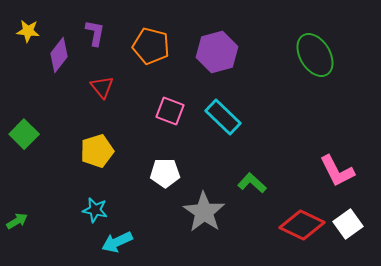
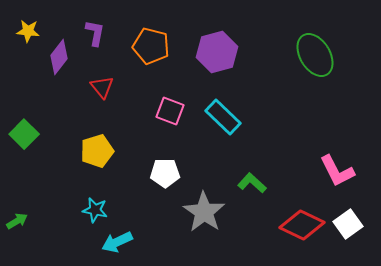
purple diamond: moved 2 px down
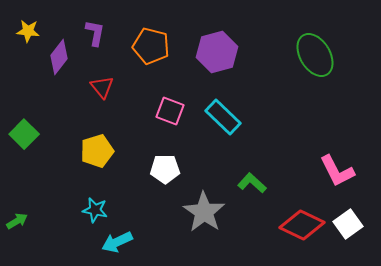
white pentagon: moved 4 px up
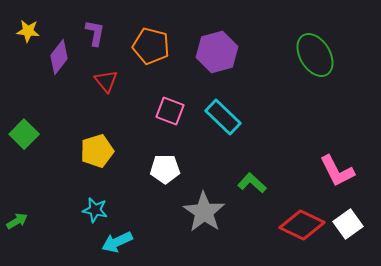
red triangle: moved 4 px right, 6 px up
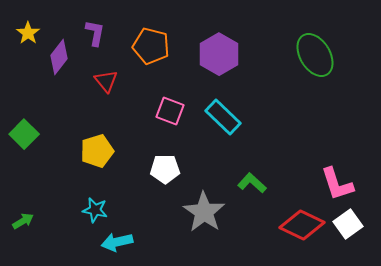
yellow star: moved 2 px down; rotated 30 degrees clockwise
purple hexagon: moved 2 px right, 2 px down; rotated 15 degrees counterclockwise
pink L-shape: moved 13 px down; rotated 9 degrees clockwise
green arrow: moved 6 px right
cyan arrow: rotated 12 degrees clockwise
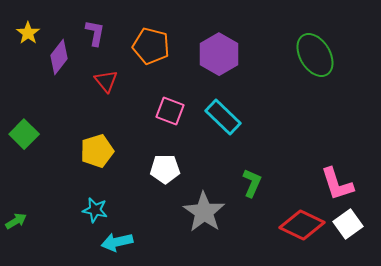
green L-shape: rotated 72 degrees clockwise
green arrow: moved 7 px left
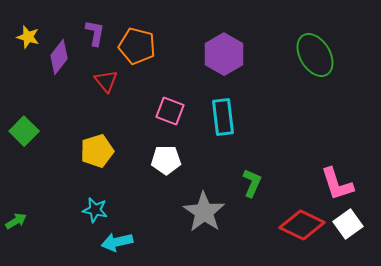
yellow star: moved 4 px down; rotated 20 degrees counterclockwise
orange pentagon: moved 14 px left
purple hexagon: moved 5 px right
cyan rectangle: rotated 39 degrees clockwise
green square: moved 3 px up
white pentagon: moved 1 px right, 9 px up
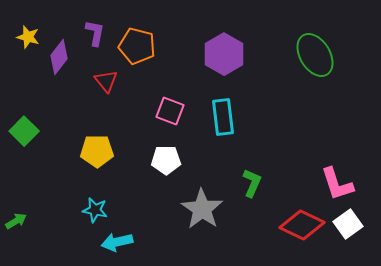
yellow pentagon: rotated 16 degrees clockwise
gray star: moved 2 px left, 3 px up
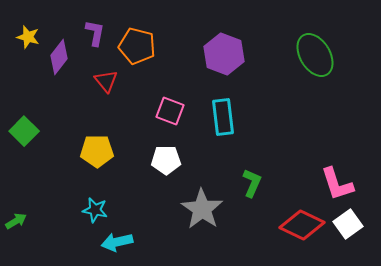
purple hexagon: rotated 9 degrees counterclockwise
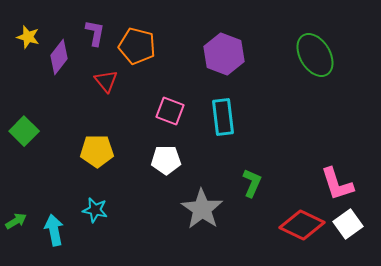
cyan arrow: moved 63 px left, 12 px up; rotated 92 degrees clockwise
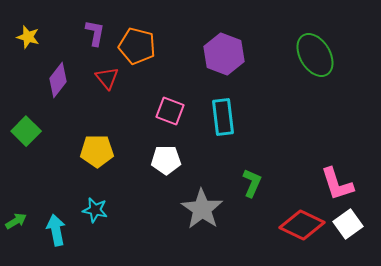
purple diamond: moved 1 px left, 23 px down
red triangle: moved 1 px right, 3 px up
green square: moved 2 px right
cyan arrow: moved 2 px right
